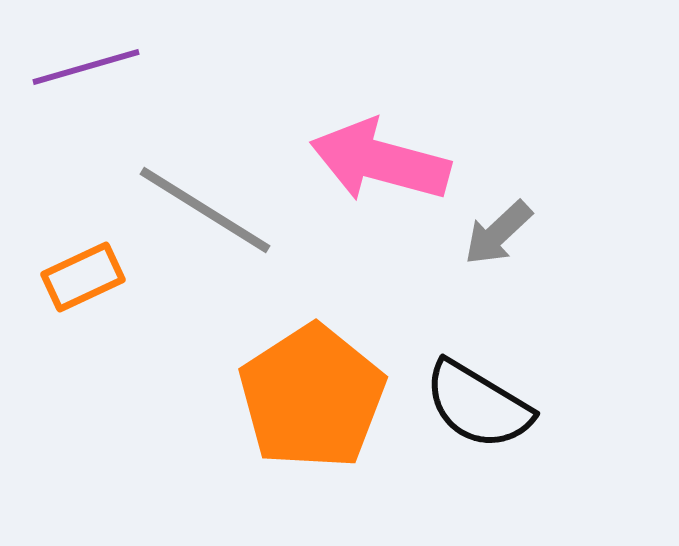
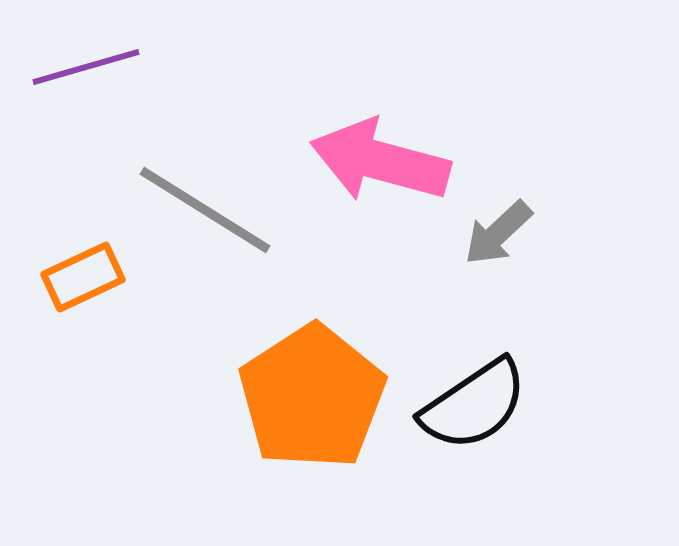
black semicircle: moved 4 px left; rotated 65 degrees counterclockwise
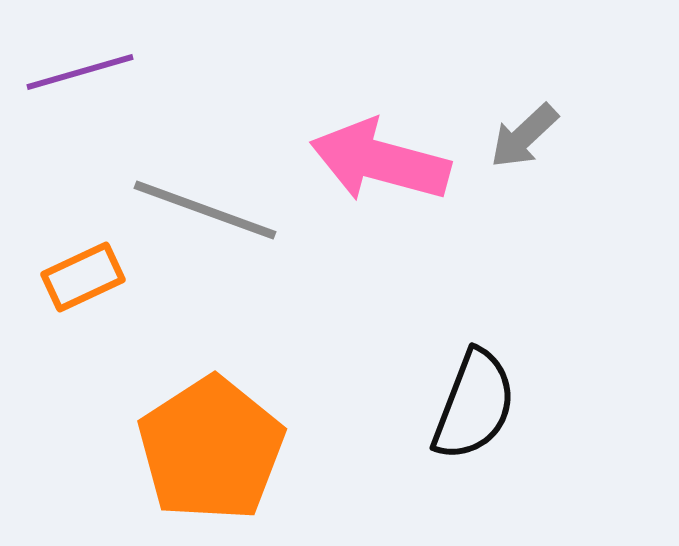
purple line: moved 6 px left, 5 px down
gray line: rotated 12 degrees counterclockwise
gray arrow: moved 26 px right, 97 px up
orange pentagon: moved 101 px left, 52 px down
black semicircle: rotated 35 degrees counterclockwise
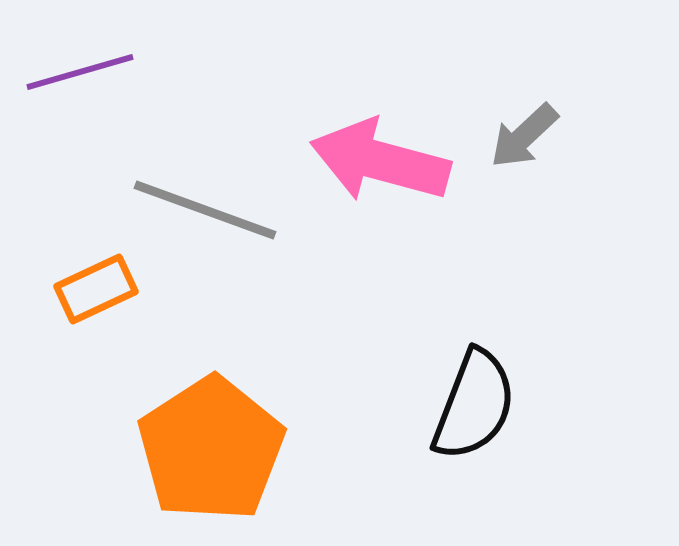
orange rectangle: moved 13 px right, 12 px down
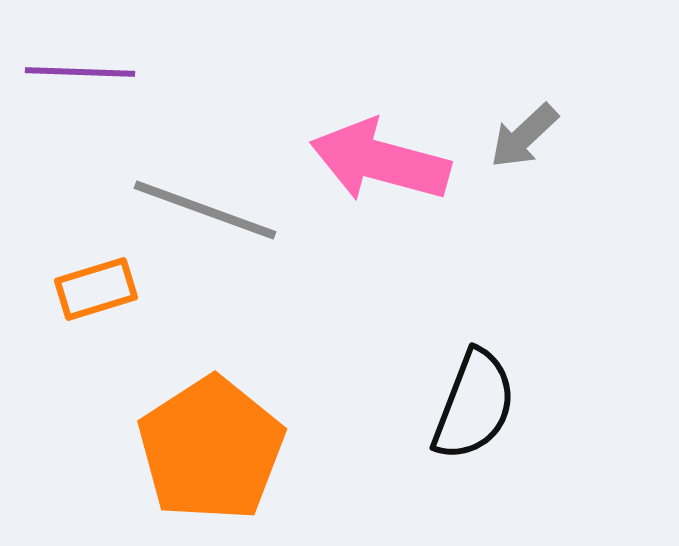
purple line: rotated 18 degrees clockwise
orange rectangle: rotated 8 degrees clockwise
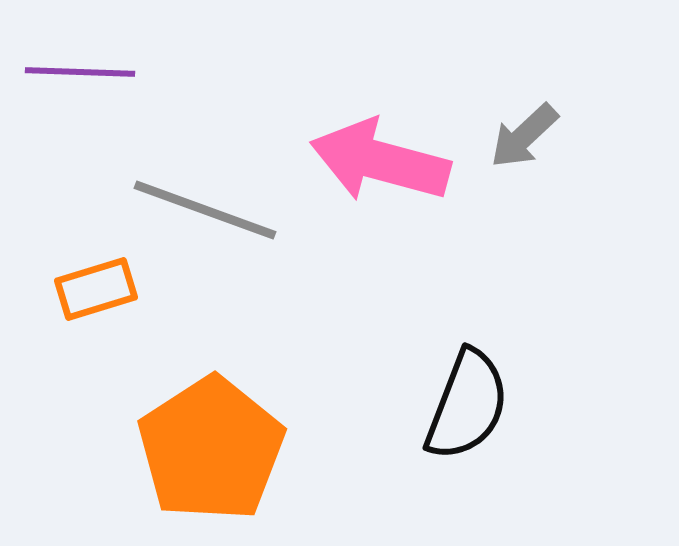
black semicircle: moved 7 px left
